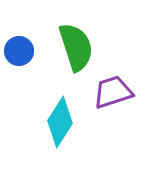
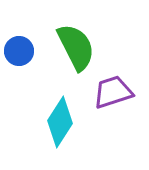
green semicircle: rotated 9 degrees counterclockwise
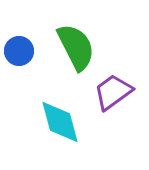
purple trapezoid: rotated 18 degrees counterclockwise
cyan diamond: rotated 48 degrees counterclockwise
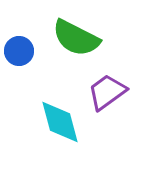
green semicircle: moved 9 px up; rotated 144 degrees clockwise
purple trapezoid: moved 6 px left
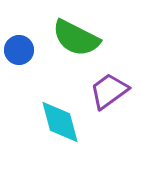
blue circle: moved 1 px up
purple trapezoid: moved 2 px right, 1 px up
